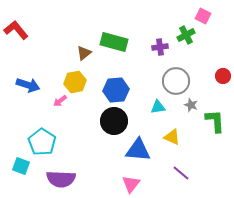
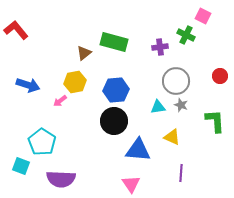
green cross: rotated 36 degrees counterclockwise
red circle: moved 3 px left
gray star: moved 10 px left
purple line: rotated 54 degrees clockwise
pink triangle: rotated 12 degrees counterclockwise
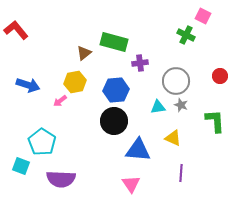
purple cross: moved 20 px left, 16 px down
yellow triangle: moved 1 px right, 1 px down
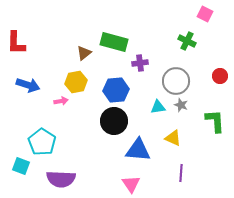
pink square: moved 2 px right, 2 px up
red L-shape: moved 13 px down; rotated 140 degrees counterclockwise
green cross: moved 1 px right, 6 px down
yellow hexagon: moved 1 px right
pink arrow: moved 1 px right; rotated 152 degrees counterclockwise
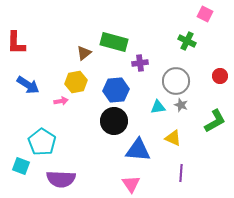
blue arrow: rotated 15 degrees clockwise
green L-shape: rotated 65 degrees clockwise
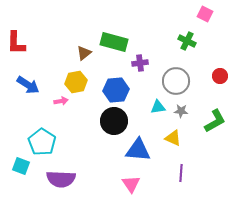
gray star: moved 6 px down; rotated 16 degrees counterclockwise
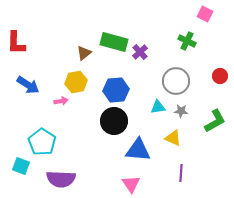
purple cross: moved 11 px up; rotated 35 degrees counterclockwise
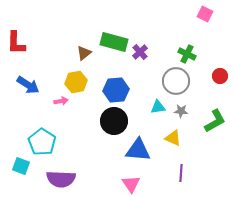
green cross: moved 13 px down
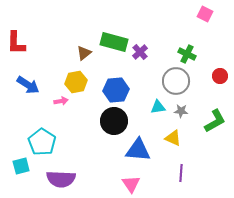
cyan square: rotated 36 degrees counterclockwise
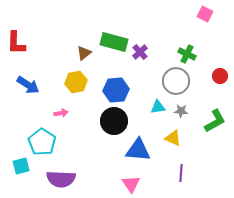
pink arrow: moved 12 px down
